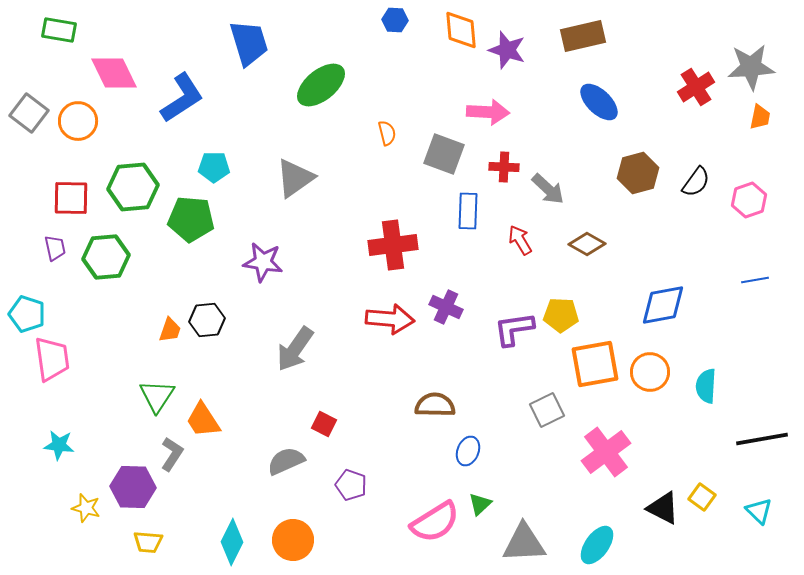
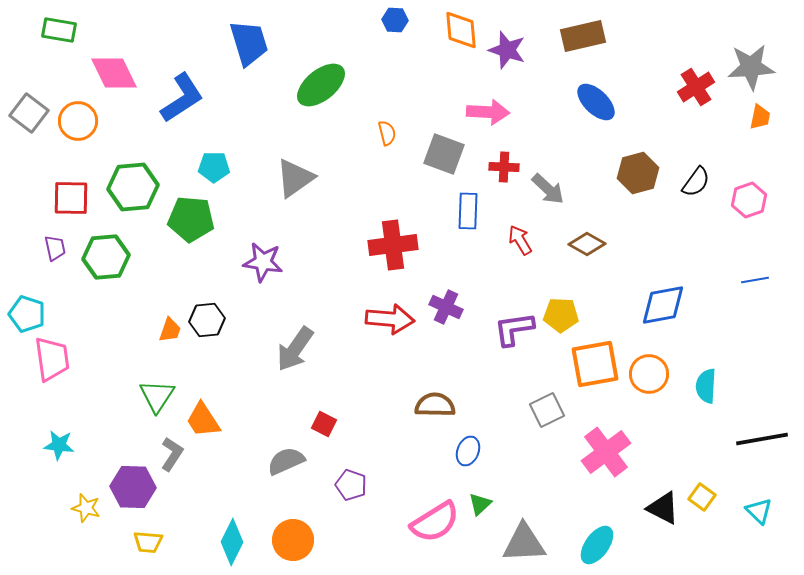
blue ellipse at (599, 102): moved 3 px left
orange circle at (650, 372): moved 1 px left, 2 px down
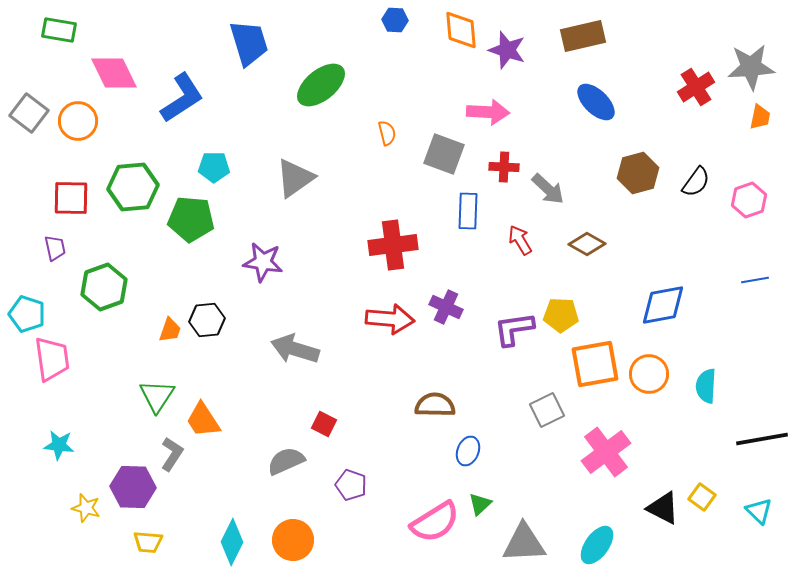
green hexagon at (106, 257): moved 2 px left, 30 px down; rotated 15 degrees counterclockwise
gray arrow at (295, 349): rotated 72 degrees clockwise
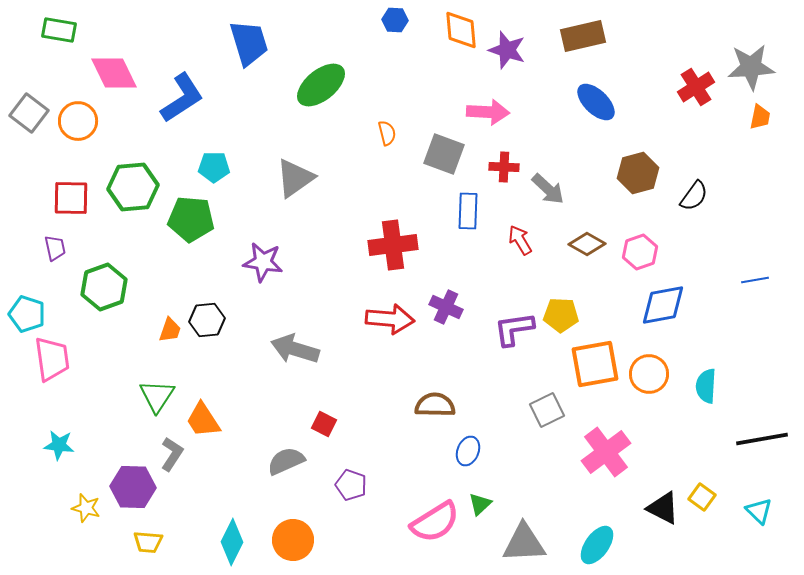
black semicircle at (696, 182): moved 2 px left, 14 px down
pink hexagon at (749, 200): moved 109 px left, 52 px down
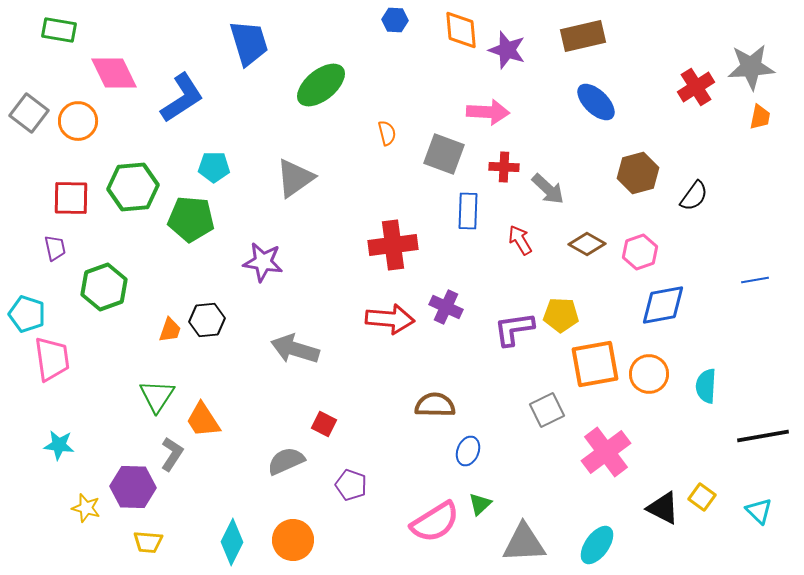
black line at (762, 439): moved 1 px right, 3 px up
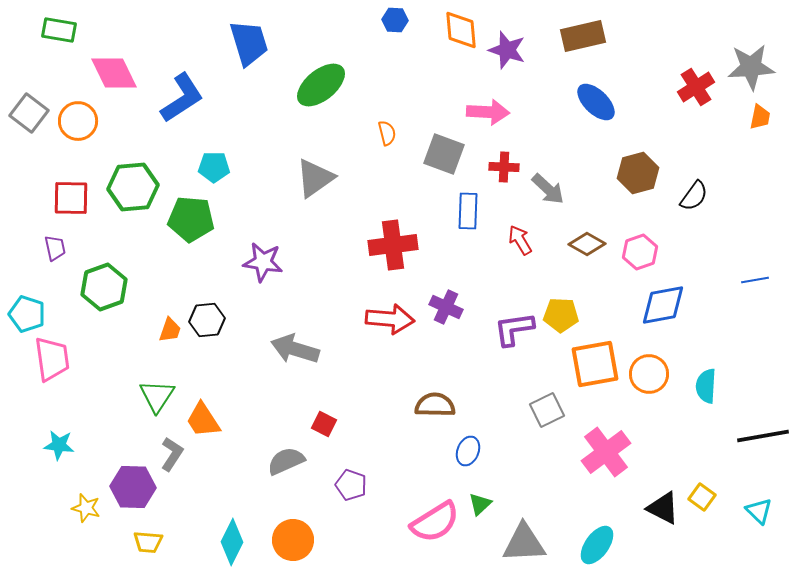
gray triangle at (295, 178): moved 20 px right
